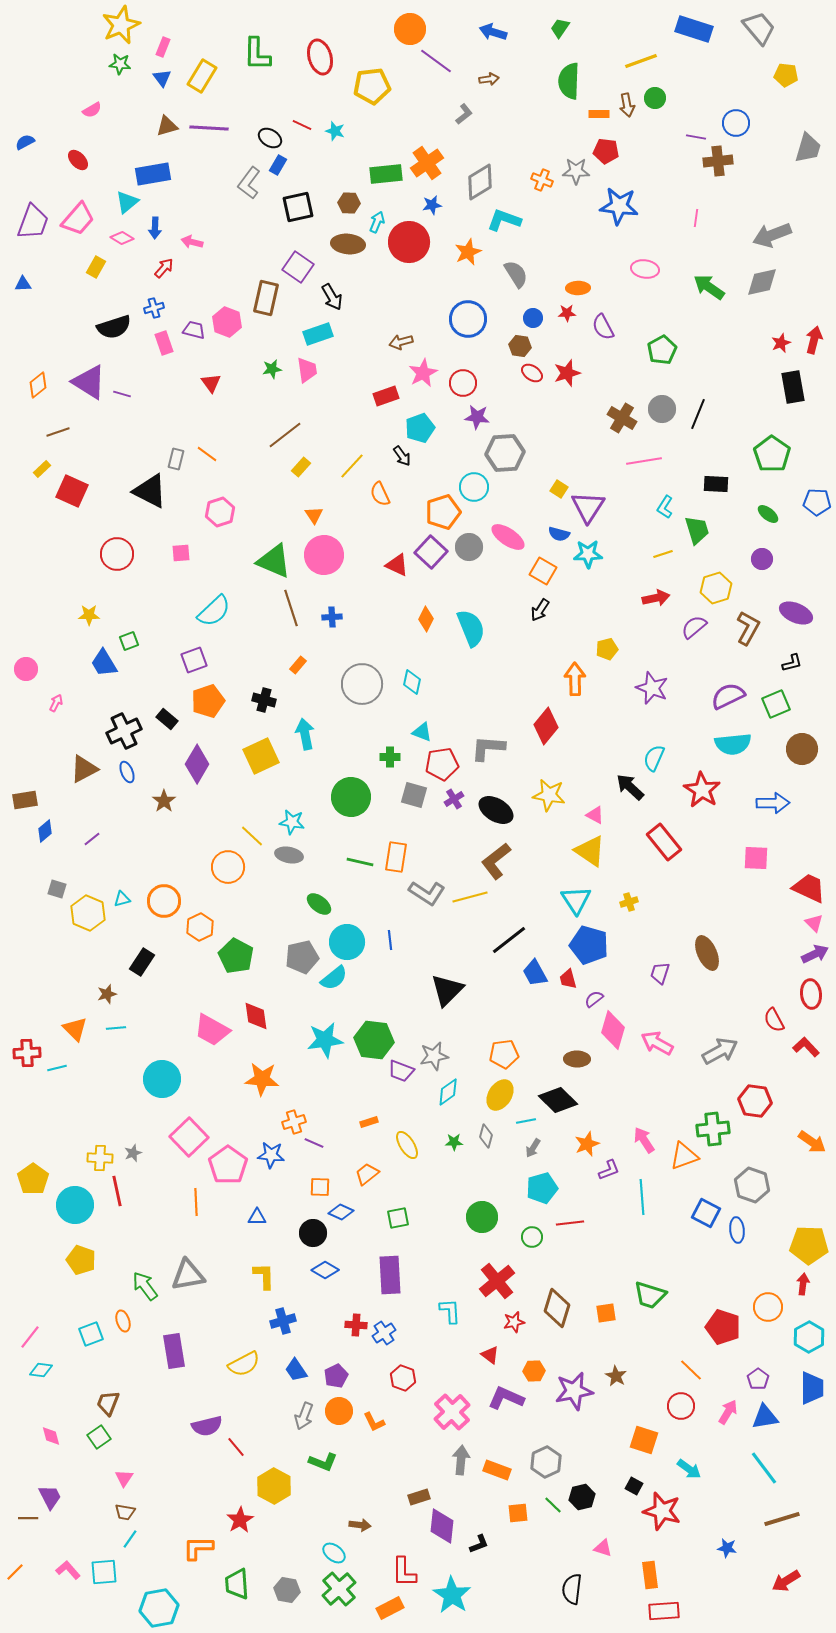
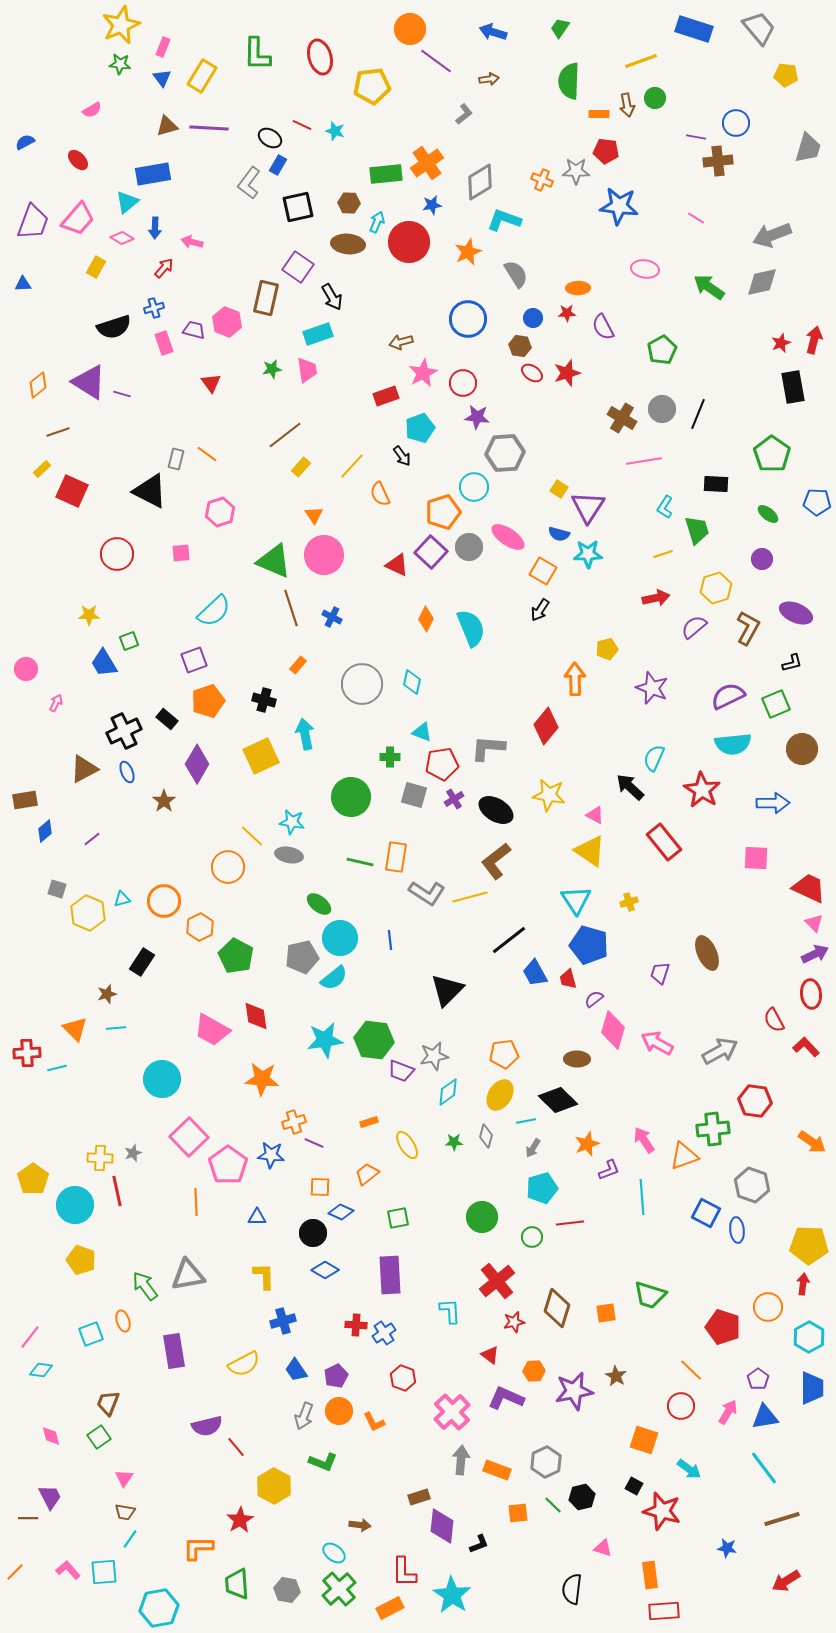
pink line at (696, 218): rotated 66 degrees counterclockwise
blue cross at (332, 617): rotated 30 degrees clockwise
cyan circle at (347, 942): moved 7 px left, 4 px up
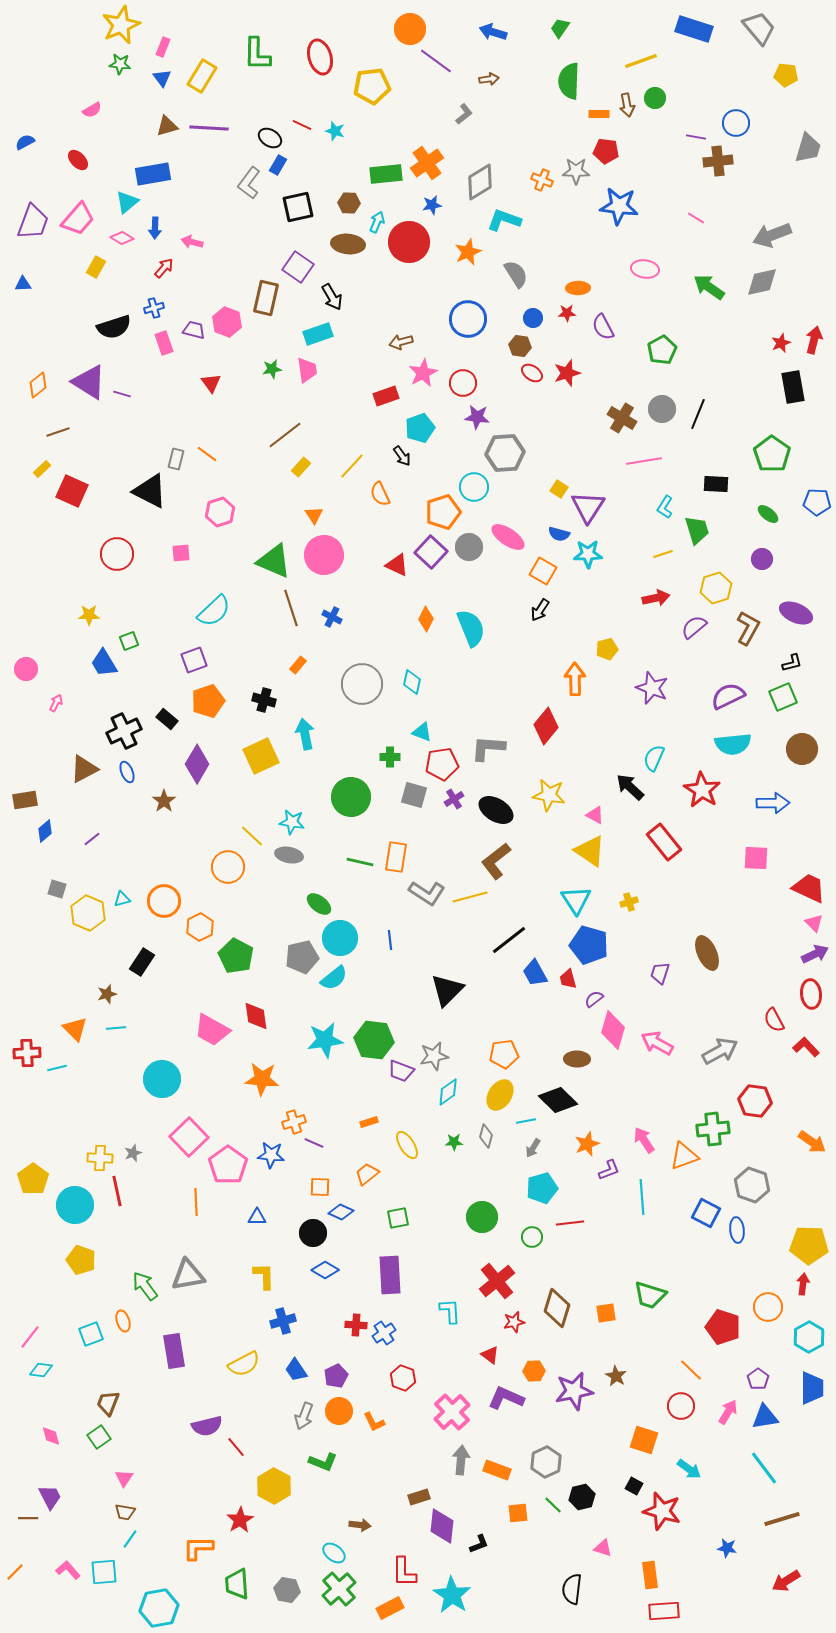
green square at (776, 704): moved 7 px right, 7 px up
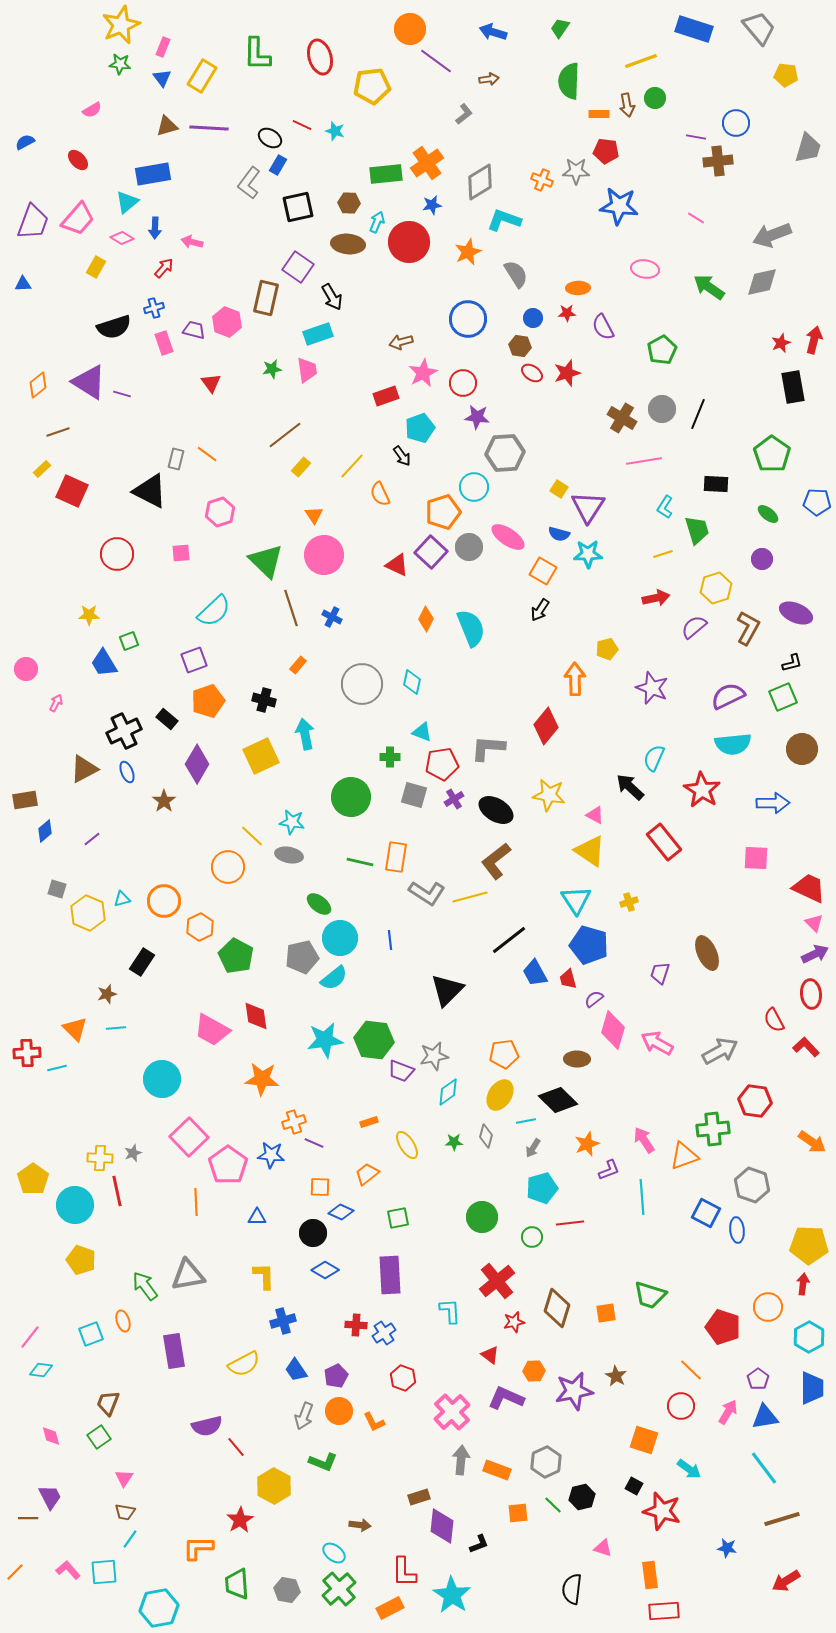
green triangle at (274, 561): moved 8 px left; rotated 21 degrees clockwise
